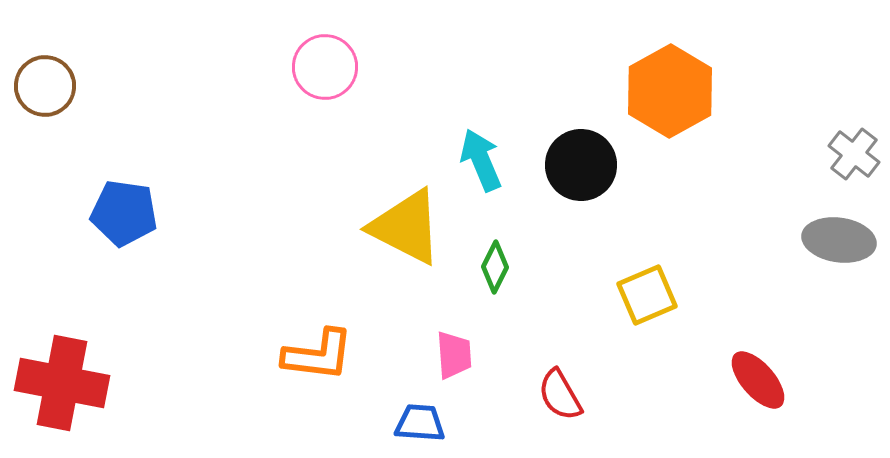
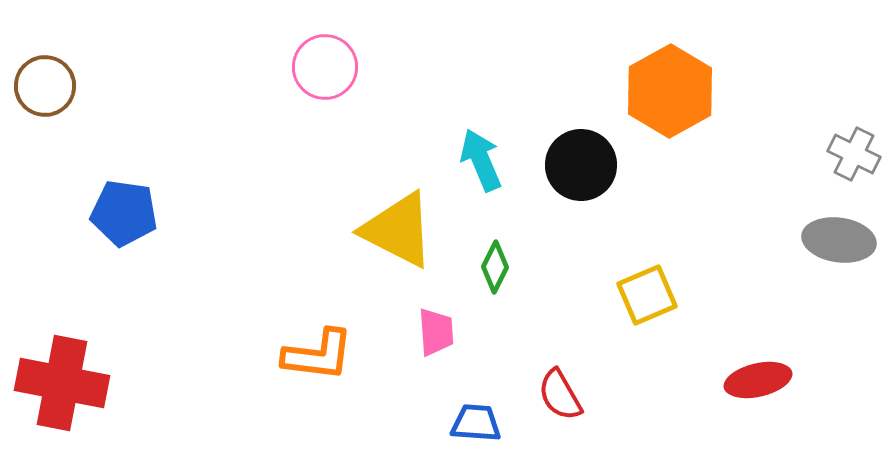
gray cross: rotated 12 degrees counterclockwise
yellow triangle: moved 8 px left, 3 px down
pink trapezoid: moved 18 px left, 23 px up
red ellipse: rotated 62 degrees counterclockwise
blue trapezoid: moved 56 px right
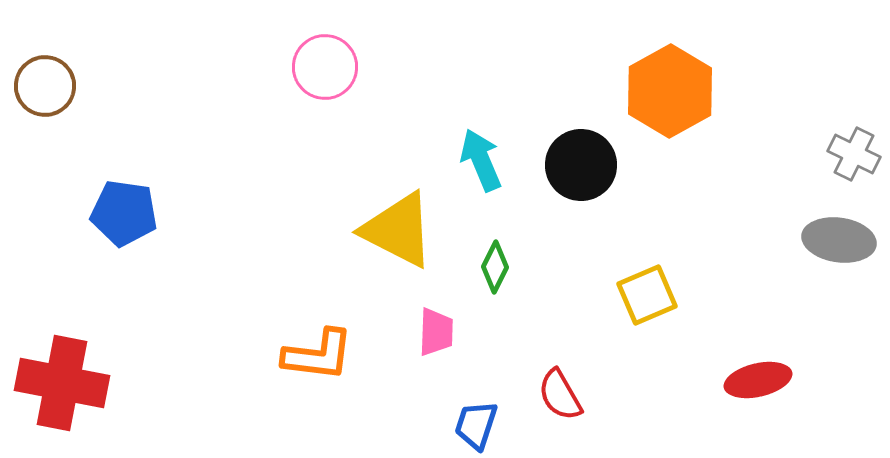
pink trapezoid: rotated 6 degrees clockwise
blue trapezoid: moved 2 px down; rotated 76 degrees counterclockwise
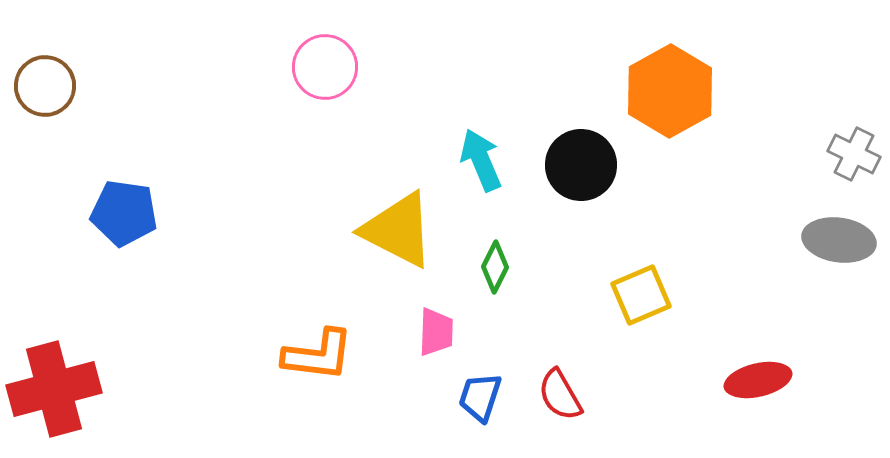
yellow square: moved 6 px left
red cross: moved 8 px left, 6 px down; rotated 26 degrees counterclockwise
blue trapezoid: moved 4 px right, 28 px up
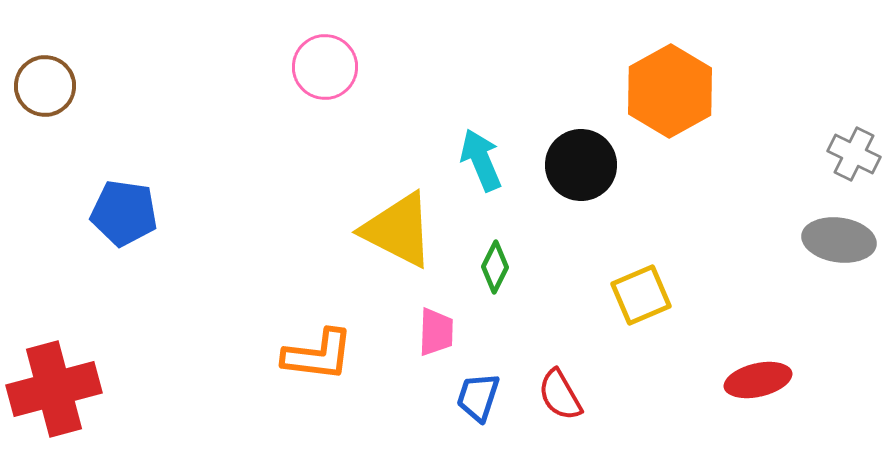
blue trapezoid: moved 2 px left
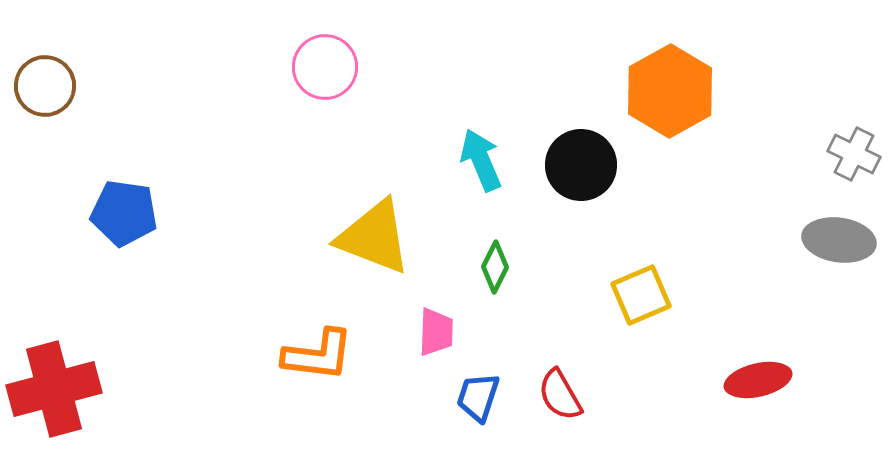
yellow triangle: moved 24 px left, 7 px down; rotated 6 degrees counterclockwise
